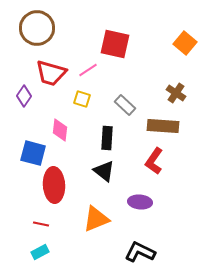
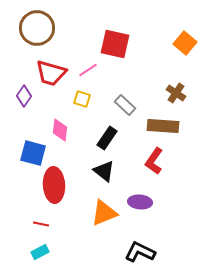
black rectangle: rotated 30 degrees clockwise
orange triangle: moved 8 px right, 6 px up
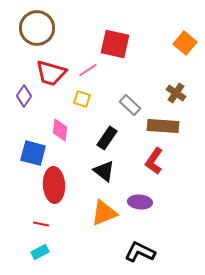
gray rectangle: moved 5 px right
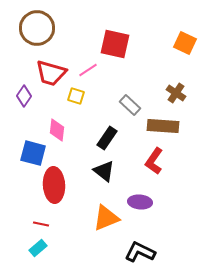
orange square: rotated 15 degrees counterclockwise
yellow square: moved 6 px left, 3 px up
pink diamond: moved 3 px left
orange triangle: moved 2 px right, 5 px down
cyan rectangle: moved 2 px left, 4 px up; rotated 12 degrees counterclockwise
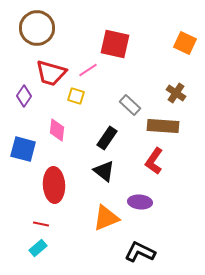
blue square: moved 10 px left, 4 px up
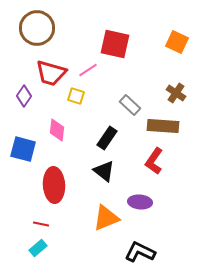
orange square: moved 8 px left, 1 px up
